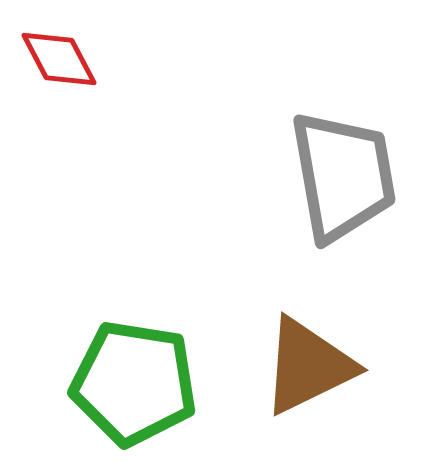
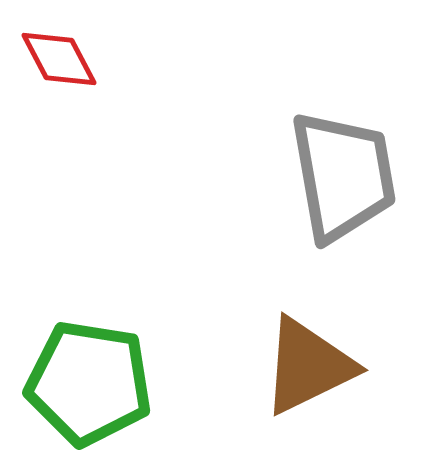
green pentagon: moved 45 px left
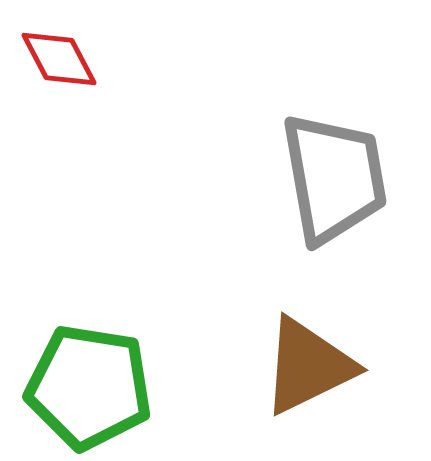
gray trapezoid: moved 9 px left, 2 px down
green pentagon: moved 4 px down
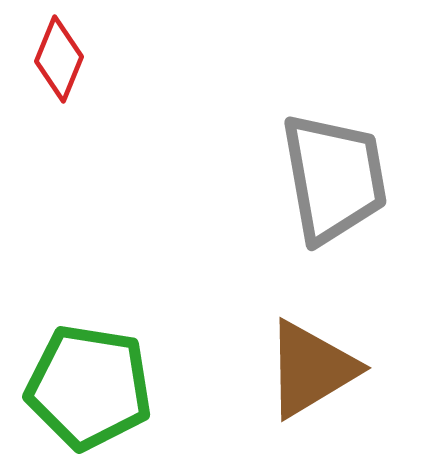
red diamond: rotated 50 degrees clockwise
brown triangle: moved 3 px right, 3 px down; rotated 5 degrees counterclockwise
